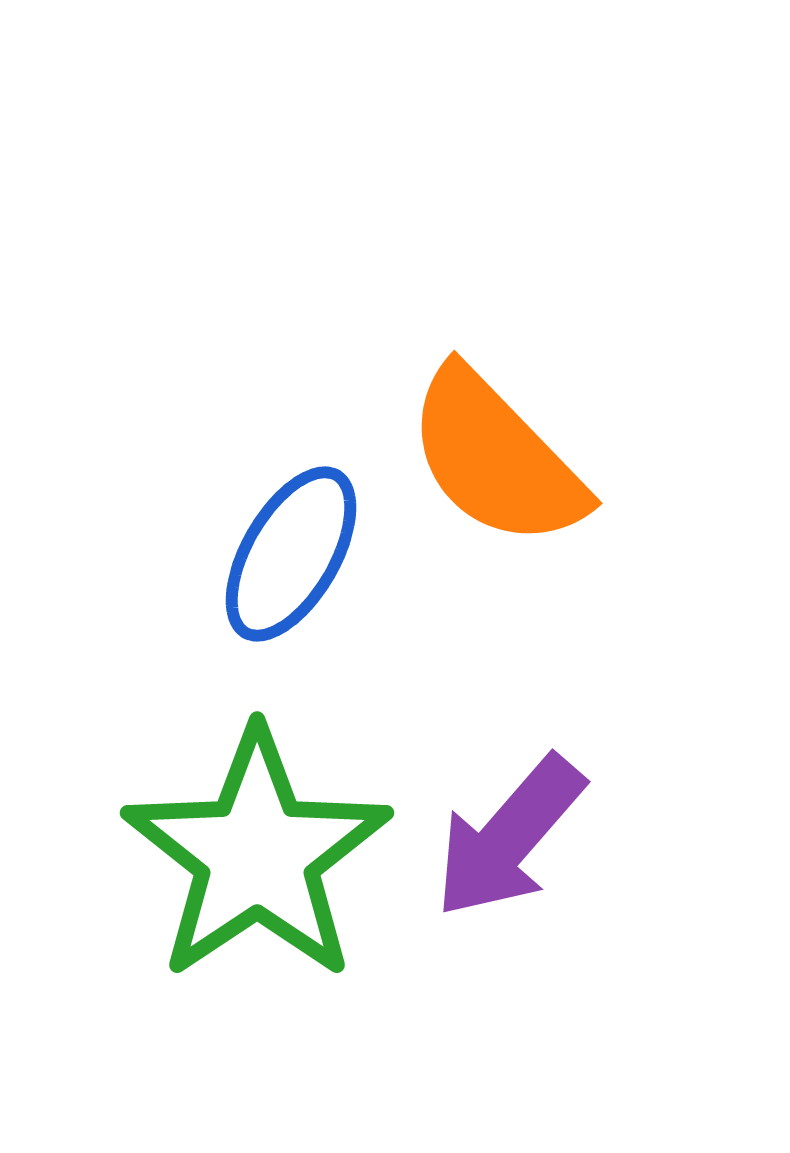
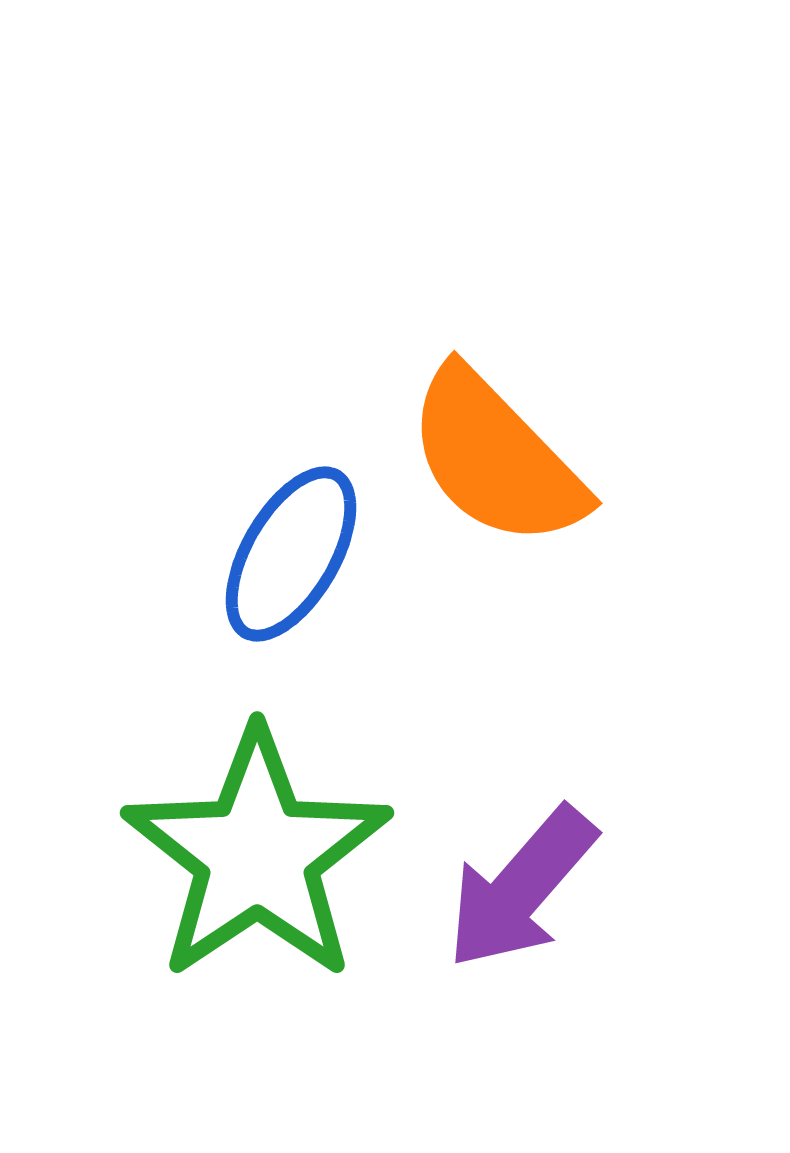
purple arrow: moved 12 px right, 51 px down
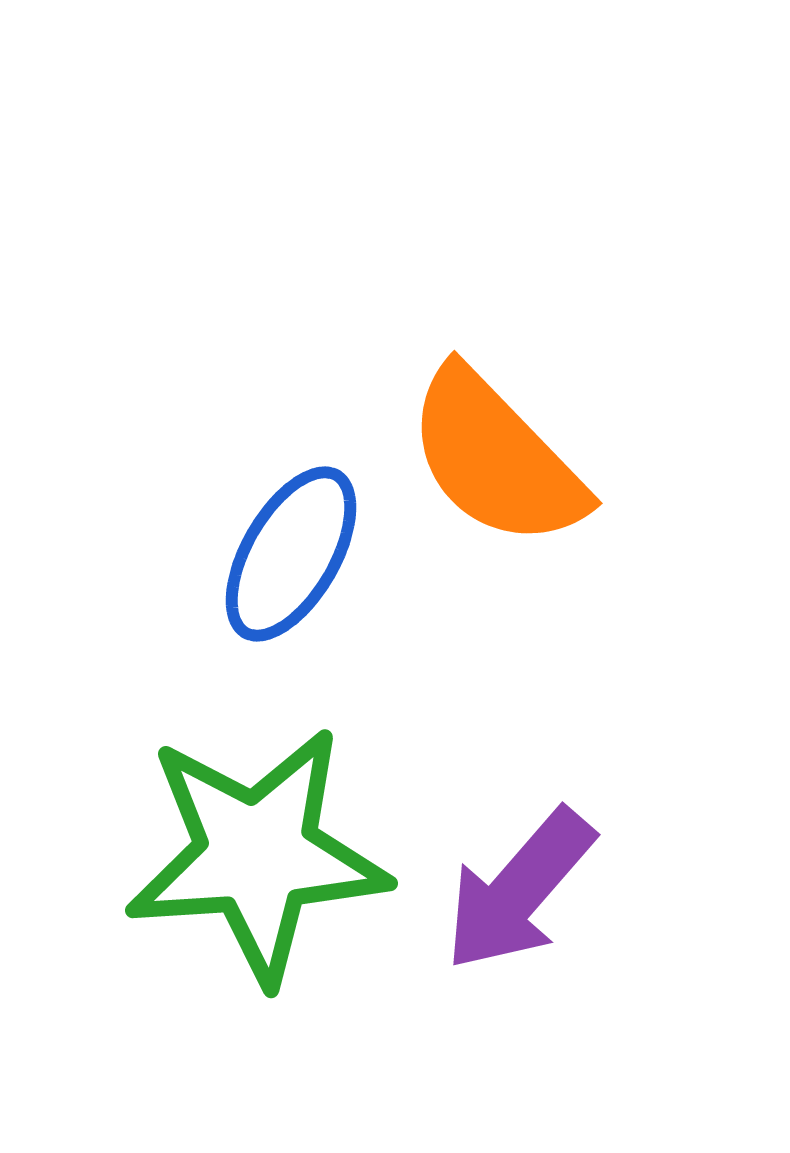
green star: rotated 30 degrees clockwise
purple arrow: moved 2 px left, 2 px down
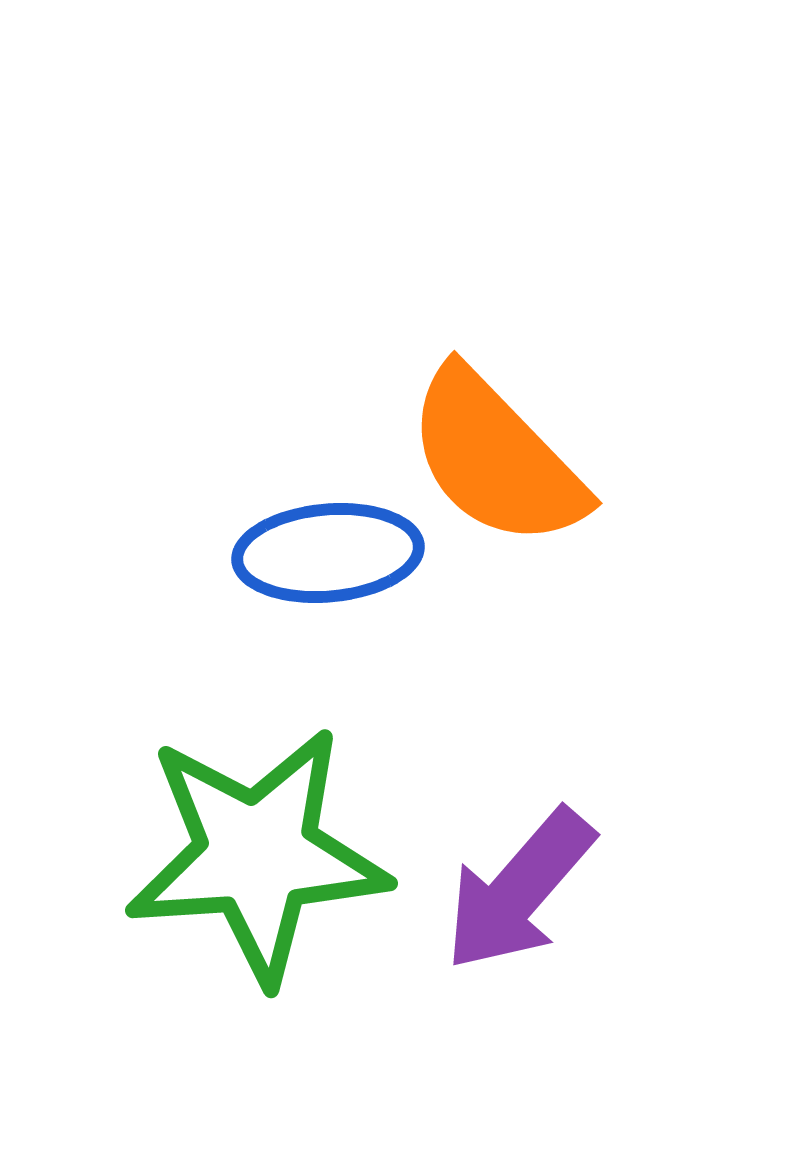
blue ellipse: moved 37 px right, 1 px up; rotated 55 degrees clockwise
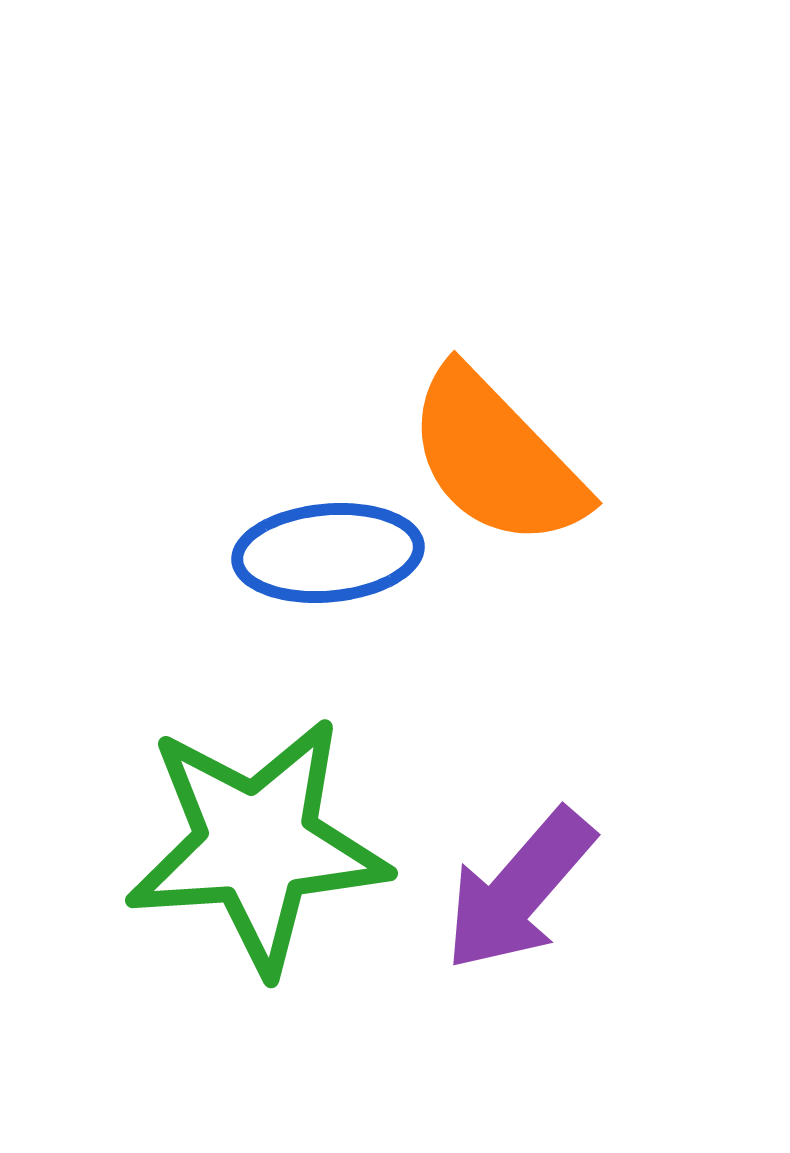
green star: moved 10 px up
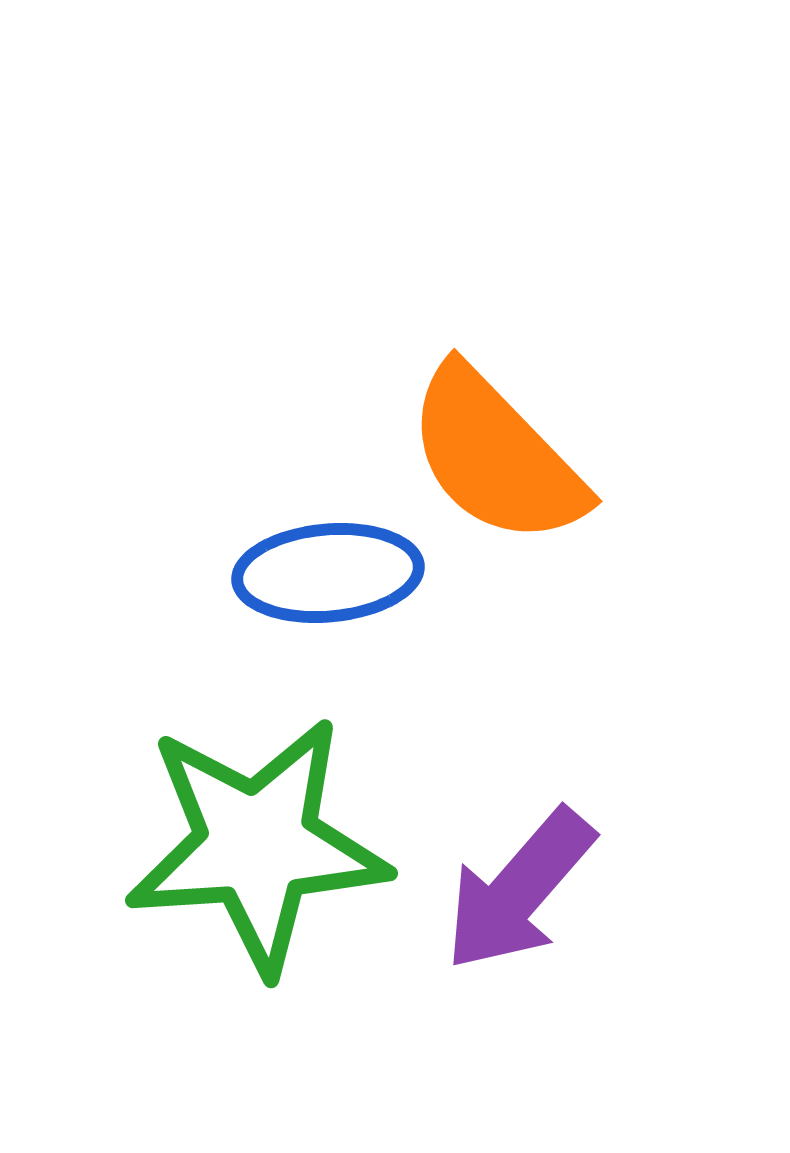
orange semicircle: moved 2 px up
blue ellipse: moved 20 px down
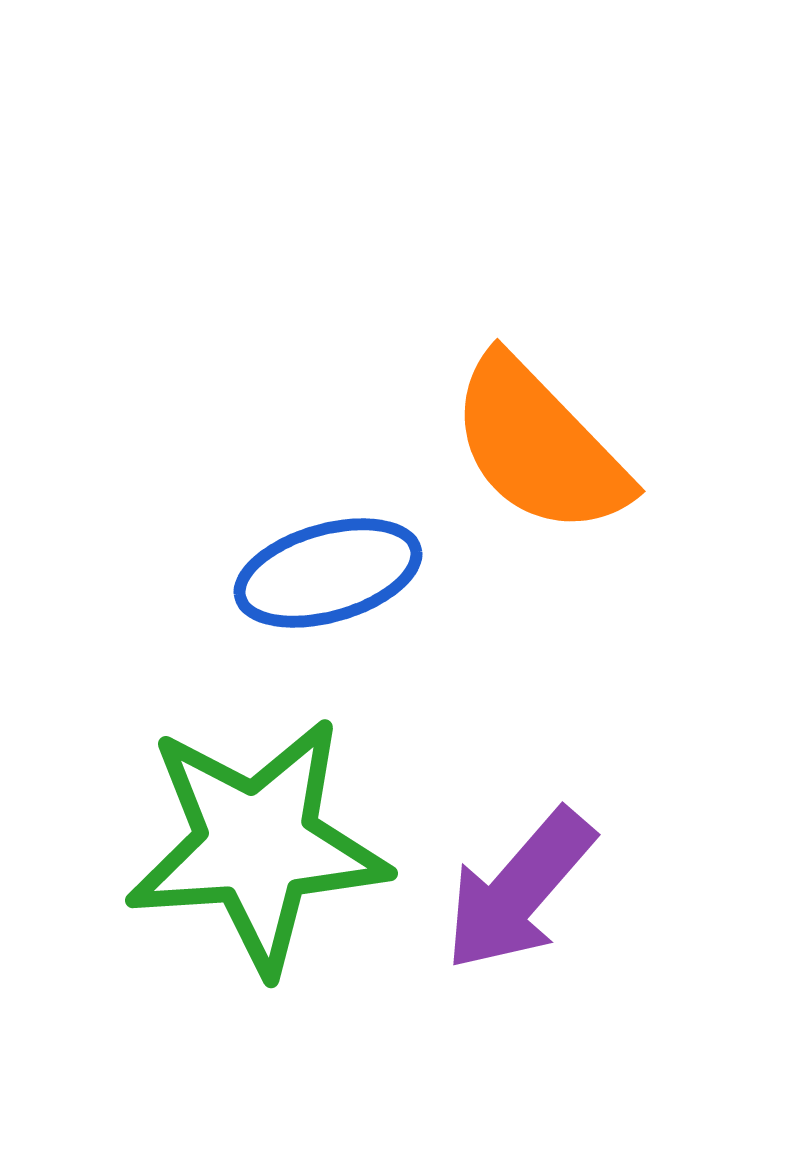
orange semicircle: moved 43 px right, 10 px up
blue ellipse: rotated 11 degrees counterclockwise
